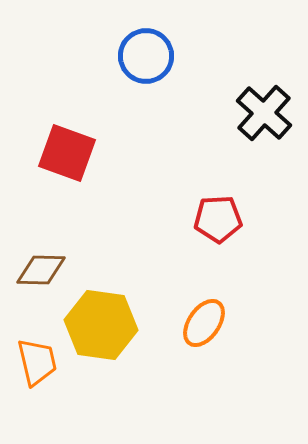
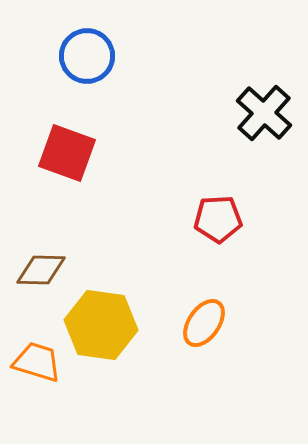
blue circle: moved 59 px left
orange trapezoid: rotated 60 degrees counterclockwise
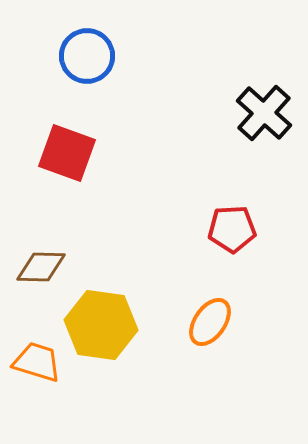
red pentagon: moved 14 px right, 10 px down
brown diamond: moved 3 px up
orange ellipse: moved 6 px right, 1 px up
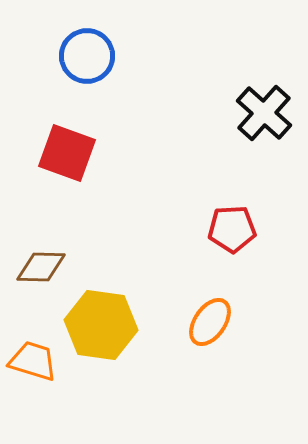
orange trapezoid: moved 4 px left, 1 px up
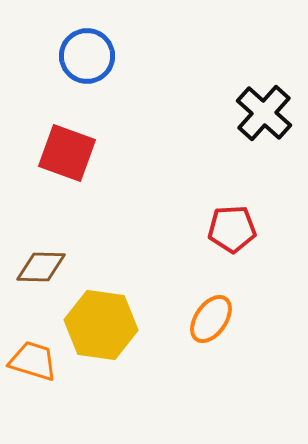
orange ellipse: moved 1 px right, 3 px up
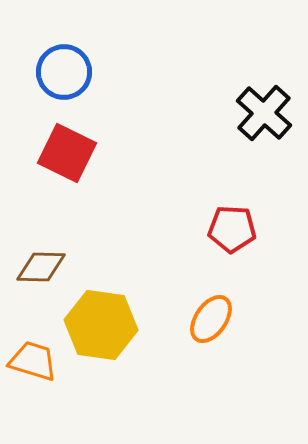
blue circle: moved 23 px left, 16 px down
red square: rotated 6 degrees clockwise
red pentagon: rotated 6 degrees clockwise
